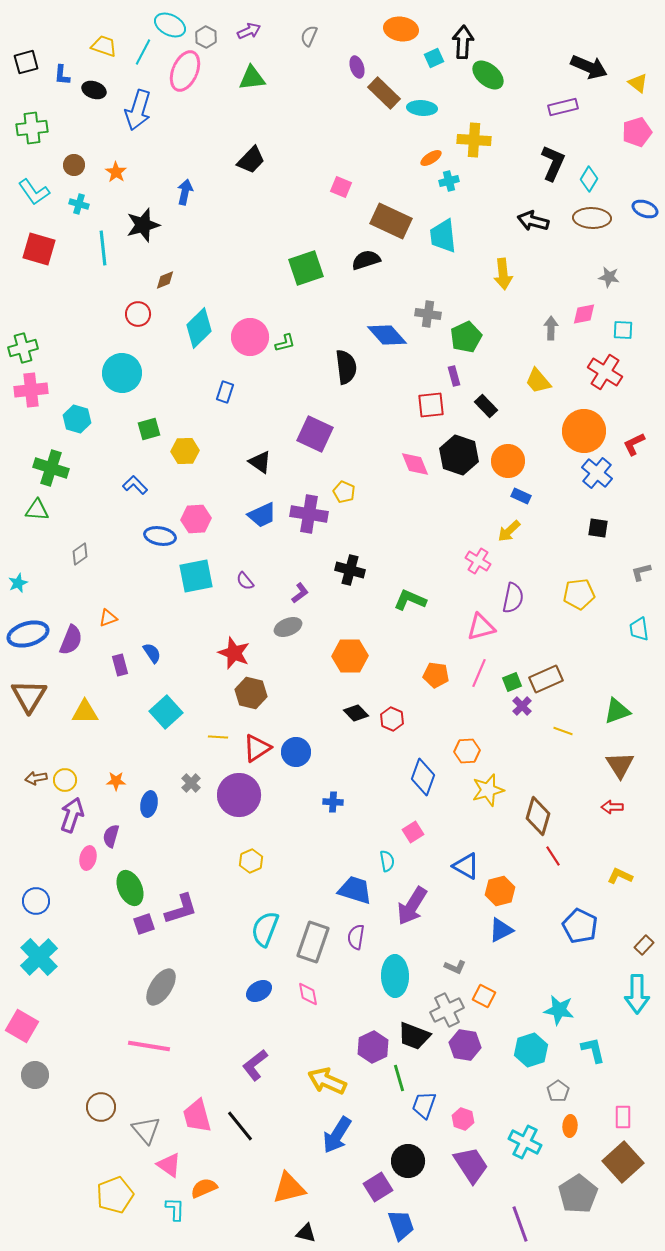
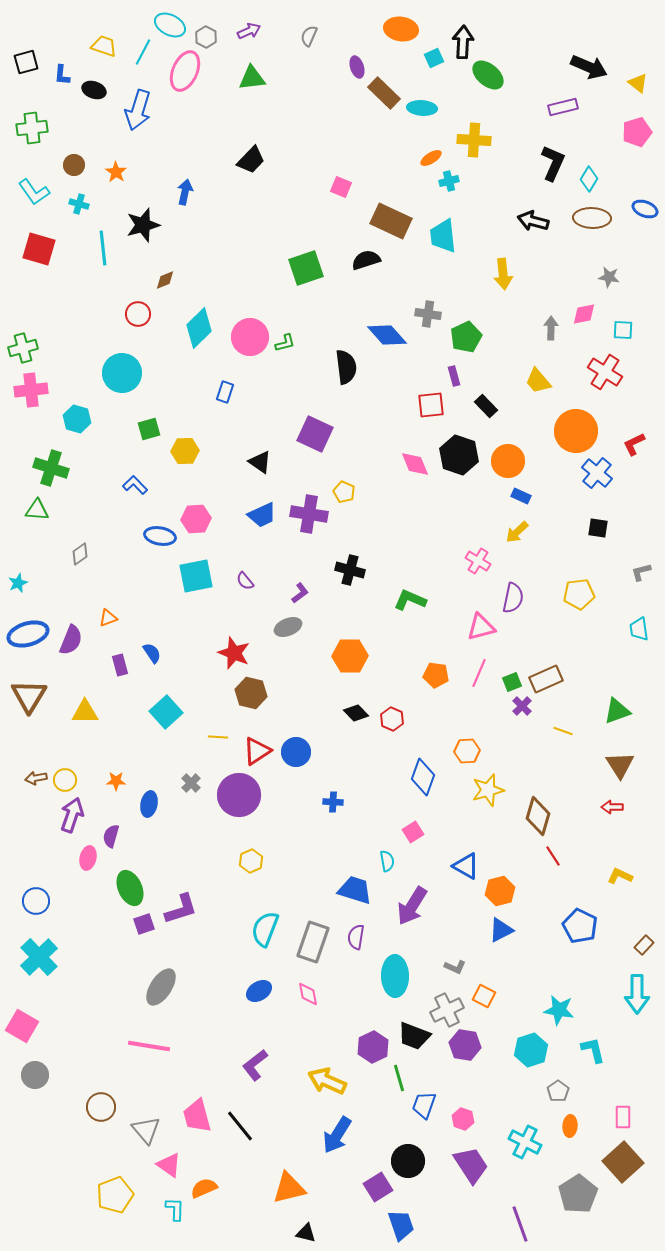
orange circle at (584, 431): moved 8 px left
yellow arrow at (509, 531): moved 8 px right, 1 px down
red triangle at (257, 748): moved 3 px down
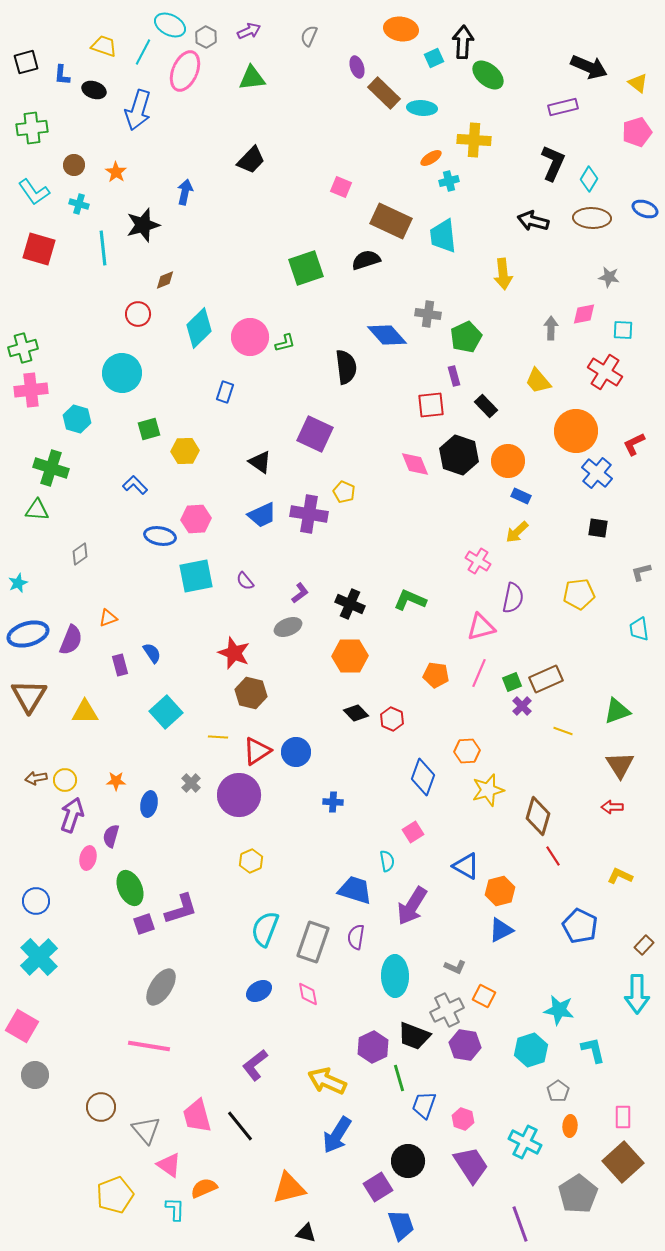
black cross at (350, 570): moved 34 px down; rotated 8 degrees clockwise
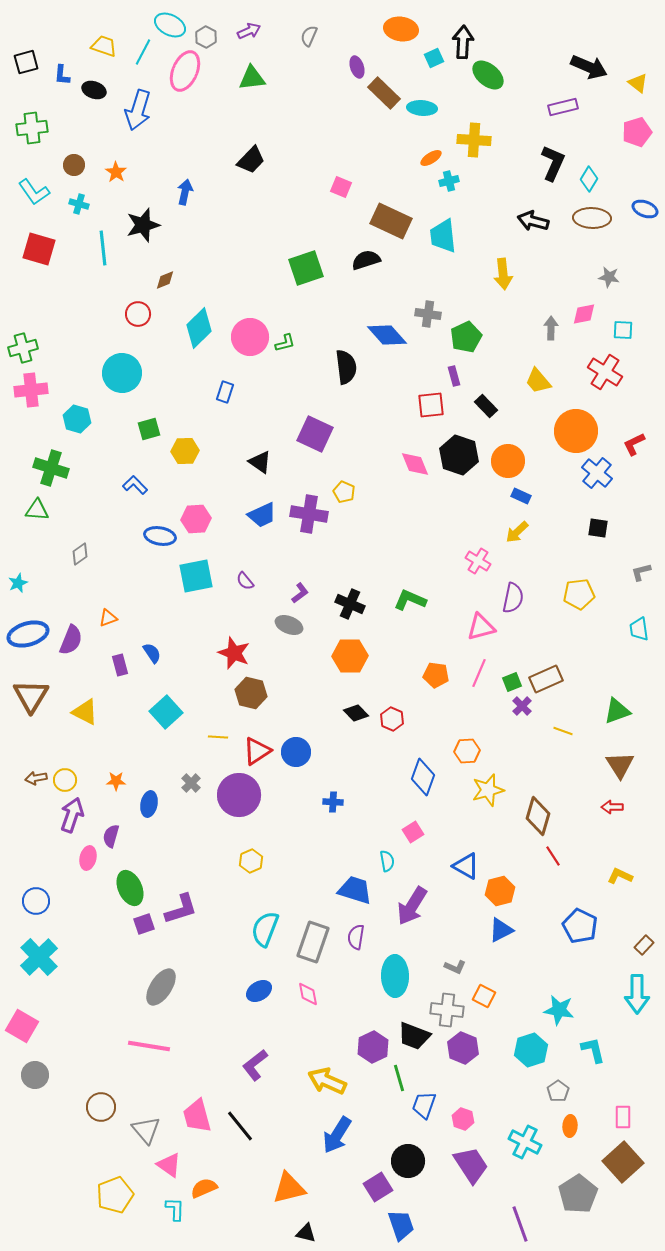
gray ellipse at (288, 627): moved 1 px right, 2 px up; rotated 44 degrees clockwise
brown triangle at (29, 696): moved 2 px right
yellow triangle at (85, 712): rotated 28 degrees clockwise
gray cross at (447, 1010): rotated 32 degrees clockwise
purple hexagon at (465, 1045): moved 2 px left, 3 px down; rotated 12 degrees clockwise
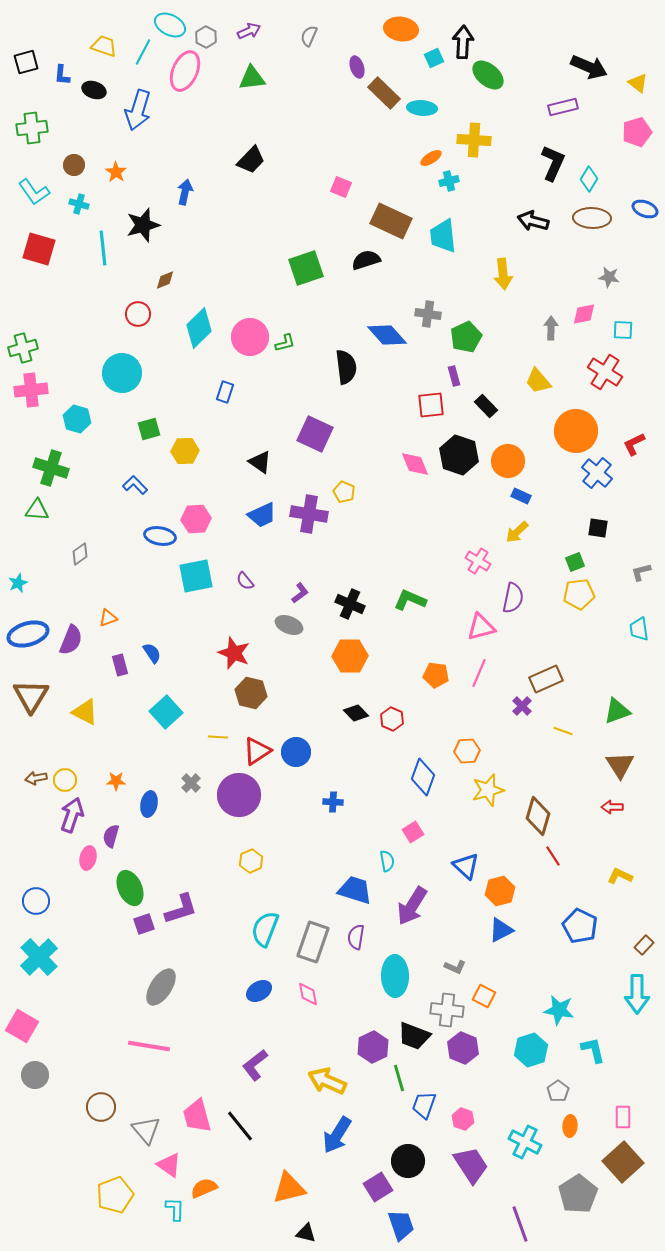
green square at (512, 682): moved 63 px right, 120 px up
blue triangle at (466, 866): rotated 12 degrees clockwise
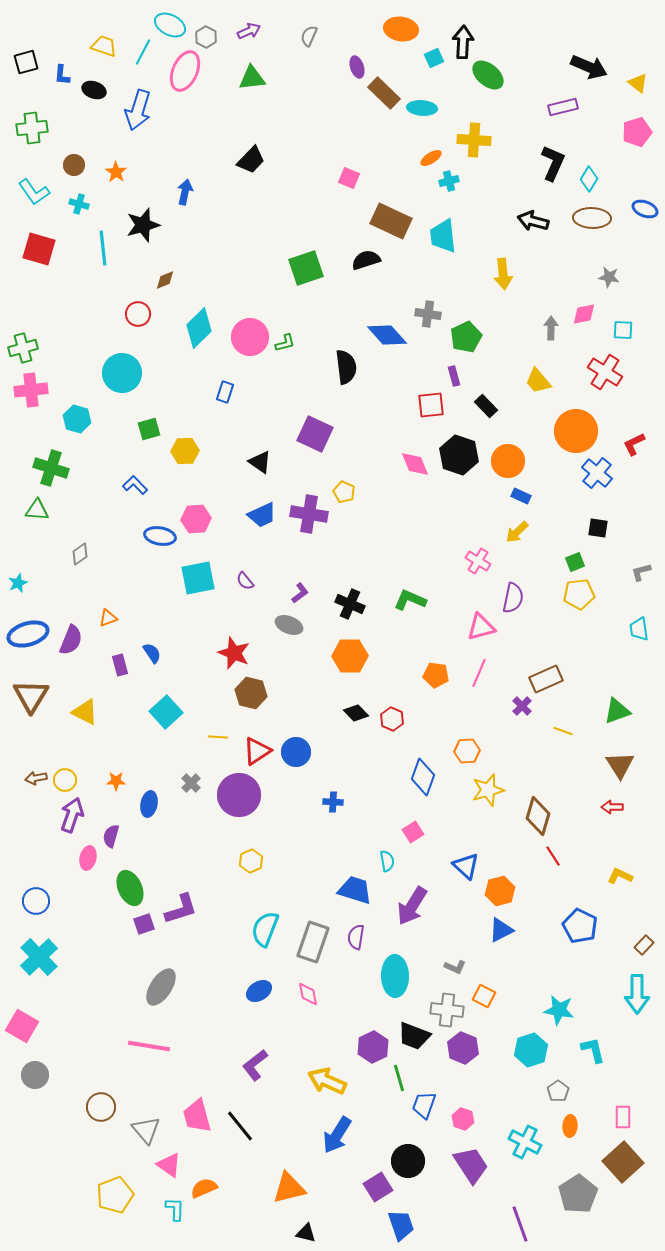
pink square at (341, 187): moved 8 px right, 9 px up
cyan square at (196, 576): moved 2 px right, 2 px down
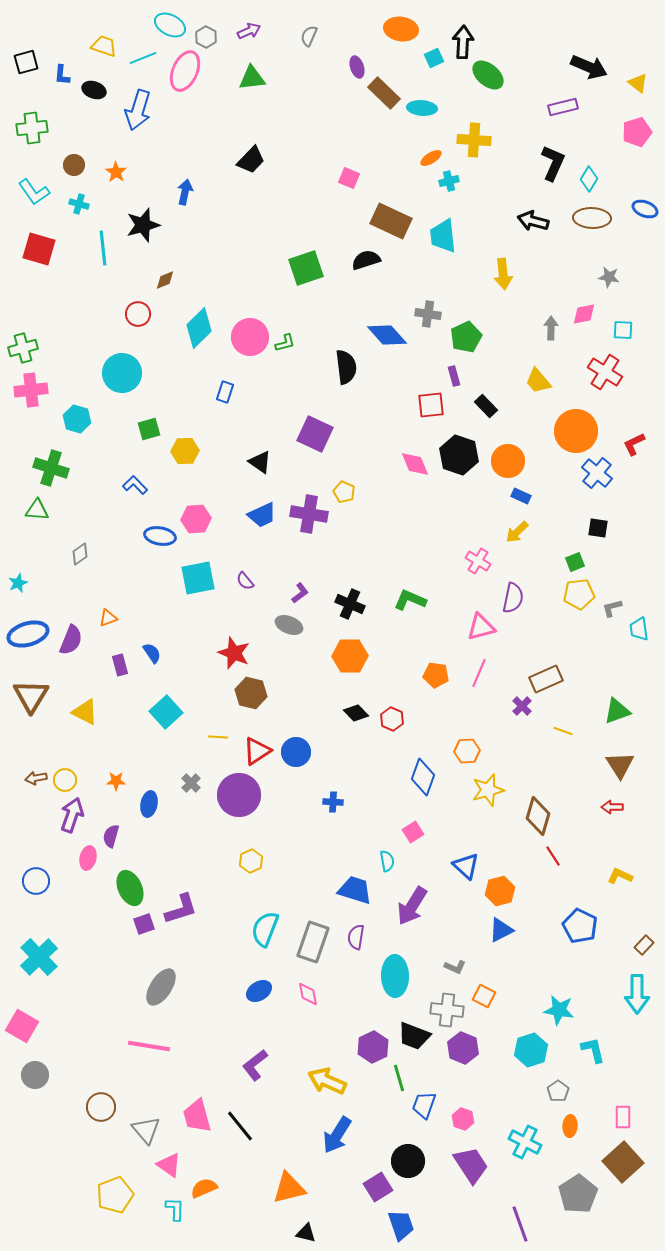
cyan line at (143, 52): moved 6 px down; rotated 40 degrees clockwise
gray L-shape at (641, 572): moved 29 px left, 36 px down
blue circle at (36, 901): moved 20 px up
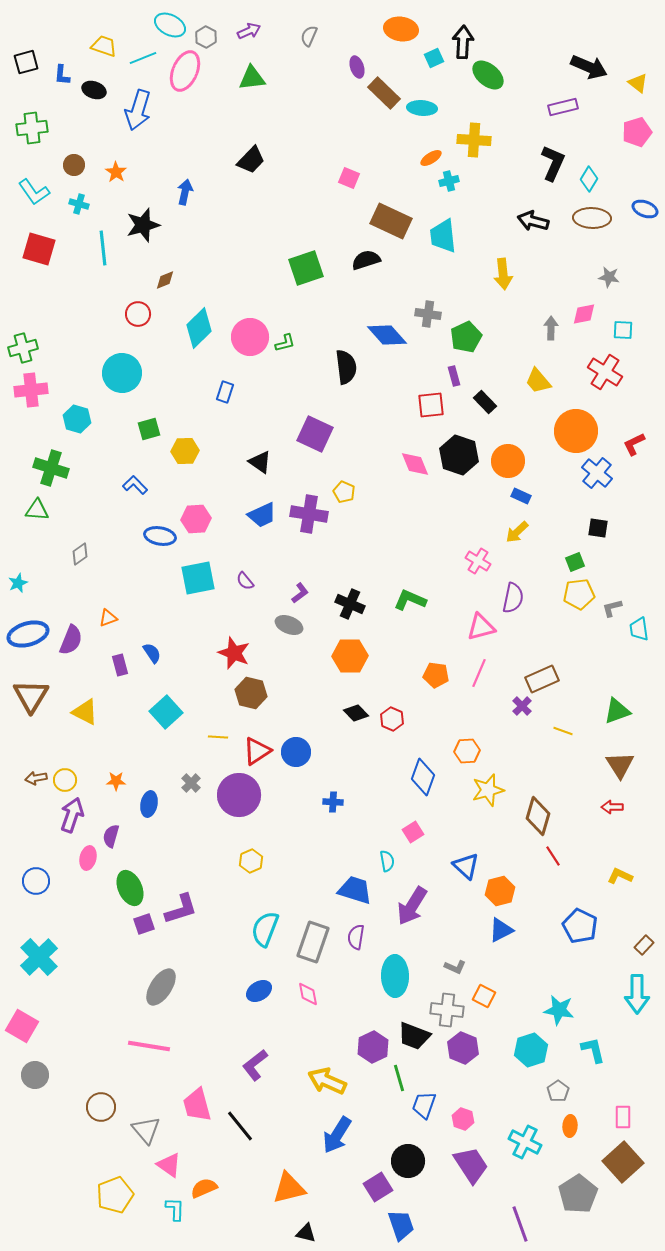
black rectangle at (486, 406): moved 1 px left, 4 px up
brown rectangle at (546, 679): moved 4 px left
pink trapezoid at (197, 1116): moved 11 px up
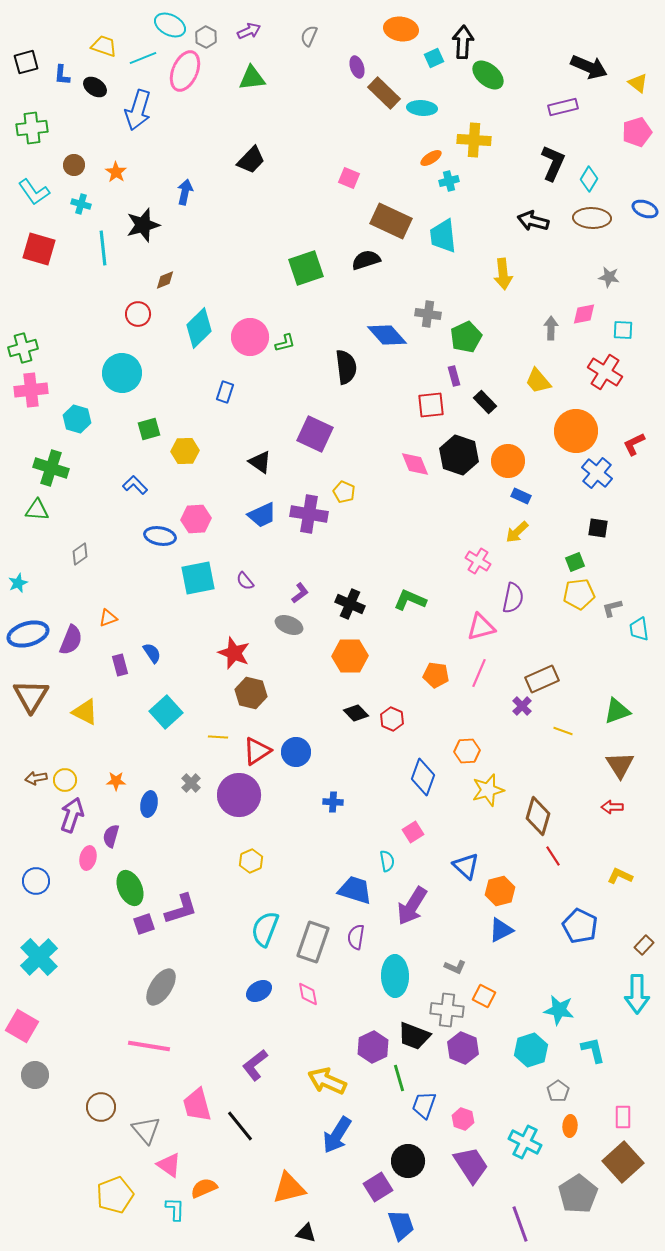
black ellipse at (94, 90): moved 1 px right, 3 px up; rotated 15 degrees clockwise
cyan cross at (79, 204): moved 2 px right
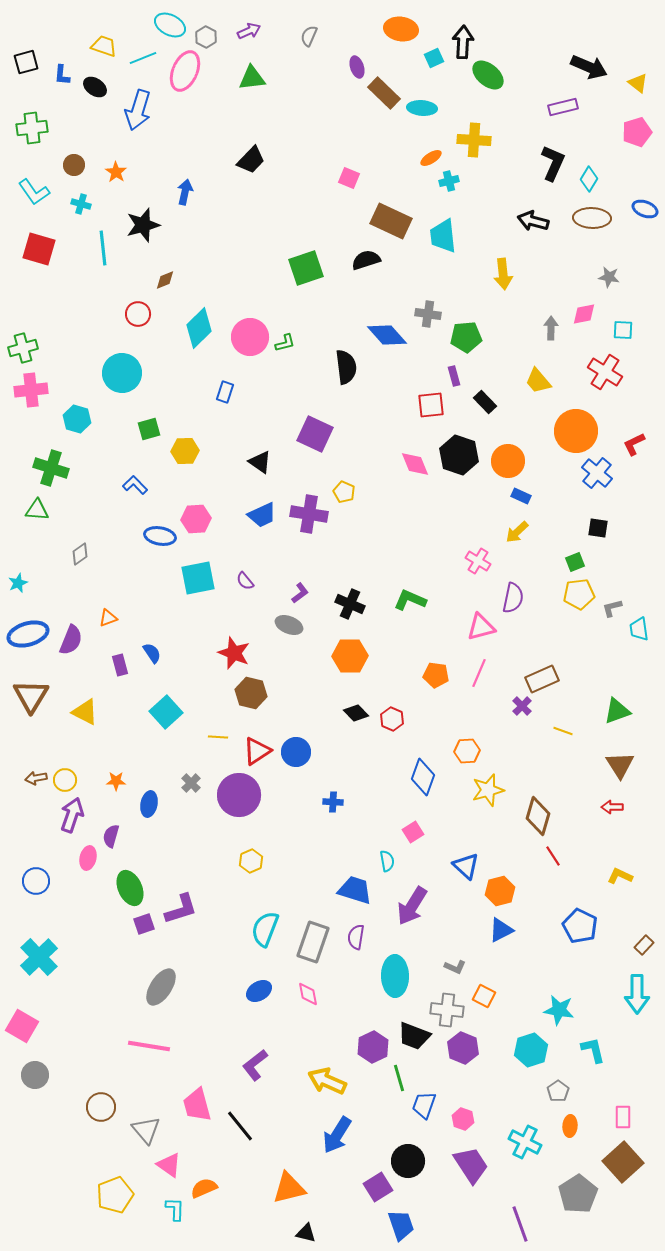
green pentagon at (466, 337): rotated 20 degrees clockwise
